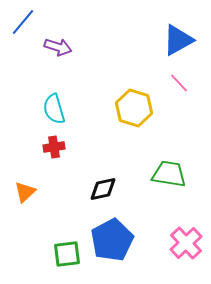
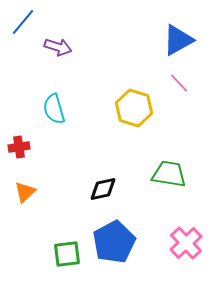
red cross: moved 35 px left
blue pentagon: moved 2 px right, 2 px down
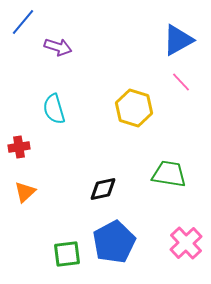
pink line: moved 2 px right, 1 px up
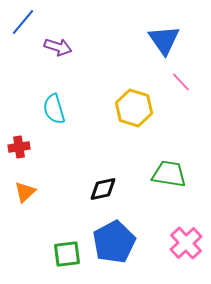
blue triangle: moved 14 px left; rotated 36 degrees counterclockwise
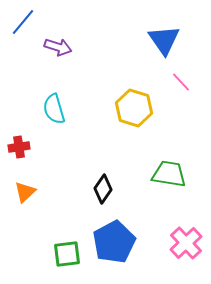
black diamond: rotated 44 degrees counterclockwise
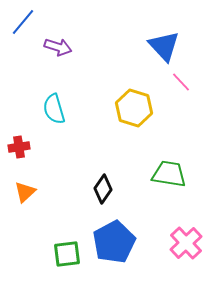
blue triangle: moved 6 px down; rotated 8 degrees counterclockwise
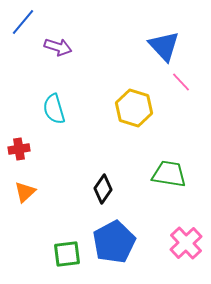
red cross: moved 2 px down
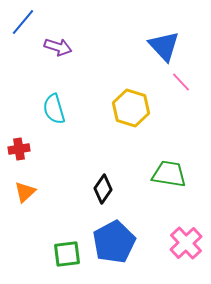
yellow hexagon: moved 3 px left
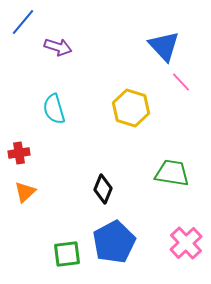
red cross: moved 4 px down
green trapezoid: moved 3 px right, 1 px up
black diamond: rotated 12 degrees counterclockwise
